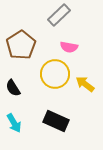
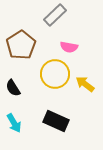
gray rectangle: moved 4 px left
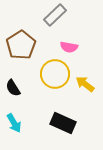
black rectangle: moved 7 px right, 2 px down
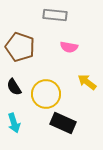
gray rectangle: rotated 50 degrees clockwise
brown pentagon: moved 1 px left, 2 px down; rotated 20 degrees counterclockwise
yellow circle: moved 9 px left, 20 px down
yellow arrow: moved 2 px right, 2 px up
black semicircle: moved 1 px right, 1 px up
cyan arrow: rotated 12 degrees clockwise
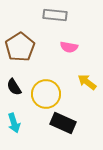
brown pentagon: rotated 20 degrees clockwise
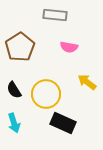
black semicircle: moved 3 px down
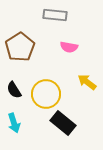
black rectangle: rotated 15 degrees clockwise
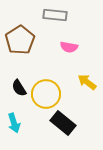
brown pentagon: moved 7 px up
black semicircle: moved 5 px right, 2 px up
